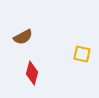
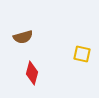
brown semicircle: rotated 12 degrees clockwise
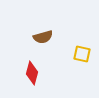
brown semicircle: moved 20 px right
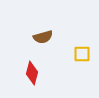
yellow square: rotated 12 degrees counterclockwise
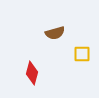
brown semicircle: moved 12 px right, 4 px up
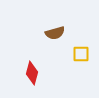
yellow square: moved 1 px left
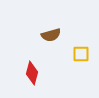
brown semicircle: moved 4 px left, 2 px down
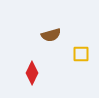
red diamond: rotated 10 degrees clockwise
